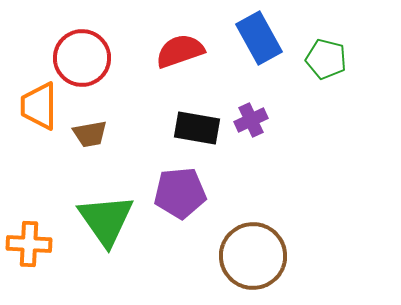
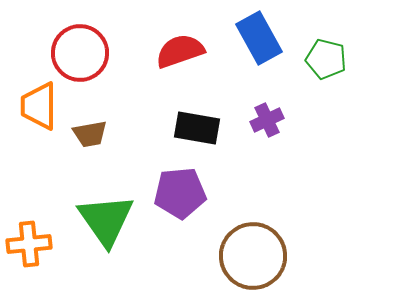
red circle: moved 2 px left, 5 px up
purple cross: moved 16 px right
orange cross: rotated 9 degrees counterclockwise
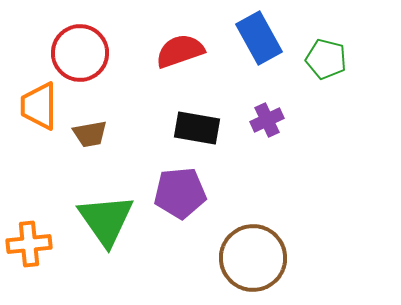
brown circle: moved 2 px down
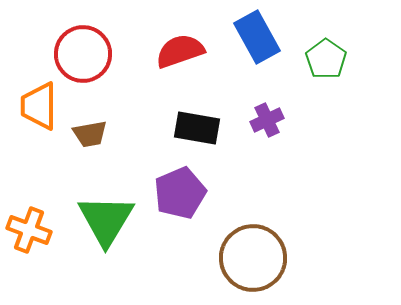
blue rectangle: moved 2 px left, 1 px up
red circle: moved 3 px right, 1 px down
green pentagon: rotated 21 degrees clockwise
purple pentagon: rotated 18 degrees counterclockwise
green triangle: rotated 6 degrees clockwise
orange cross: moved 14 px up; rotated 27 degrees clockwise
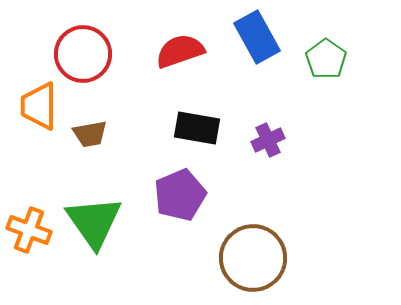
purple cross: moved 1 px right, 20 px down
purple pentagon: moved 2 px down
green triangle: moved 12 px left, 2 px down; rotated 6 degrees counterclockwise
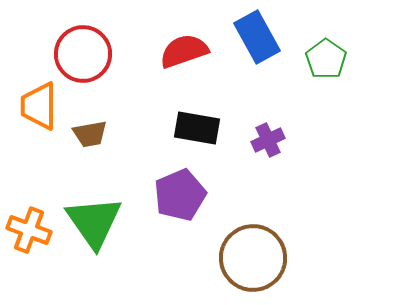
red semicircle: moved 4 px right
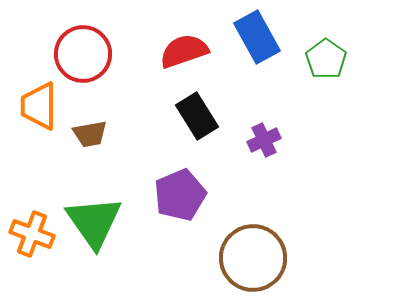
black rectangle: moved 12 px up; rotated 48 degrees clockwise
purple cross: moved 4 px left
orange cross: moved 3 px right, 4 px down
